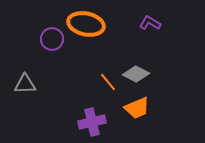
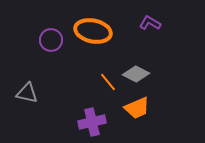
orange ellipse: moved 7 px right, 7 px down
purple circle: moved 1 px left, 1 px down
gray triangle: moved 2 px right, 9 px down; rotated 15 degrees clockwise
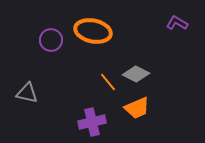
purple L-shape: moved 27 px right
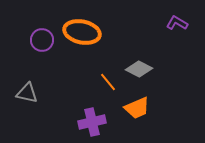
orange ellipse: moved 11 px left, 1 px down
purple circle: moved 9 px left
gray diamond: moved 3 px right, 5 px up
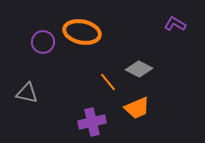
purple L-shape: moved 2 px left, 1 px down
purple circle: moved 1 px right, 2 px down
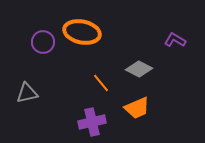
purple L-shape: moved 16 px down
orange line: moved 7 px left, 1 px down
gray triangle: rotated 25 degrees counterclockwise
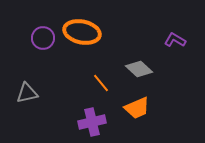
purple circle: moved 4 px up
gray diamond: rotated 16 degrees clockwise
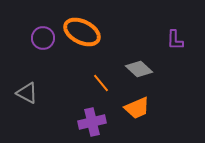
orange ellipse: rotated 15 degrees clockwise
purple L-shape: rotated 120 degrees counterclockwise
gray triangle: rotated 40 degrees clockwise
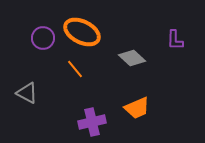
gray diamond: moved 7 px left, 11 px up
orange line: moved 26 px left, 14 px up
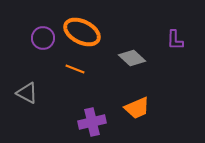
orange line: rotated 30 degrees counterclockwise
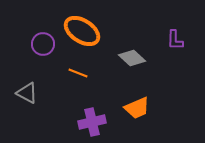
orange ellipse: moved 1 px up; rotated 6 degrees clockwise
purple circle: moved 6 px down
orange line: moved 3 px right, 4 px down
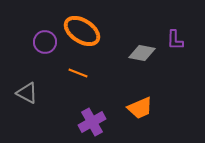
purple circle: moved 2 px right, 2 px up
gray diamond: moved 10 px right, 5 px up; rotated 32 degrees counterclockwise
orange trapezoid: moved 3 px right
purple cross: rotated 16 degrees counterclockwise
